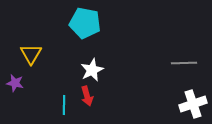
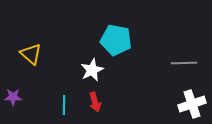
cyan pentagon: moved 31 px right, 17 px down
yellow triangle: rotated 20 degrees counterclockwise
purple star: moved 2 px left, 14 px down; rotated 12 degrees counterclockwise
red arrow: moved 8 px right, 6 px down
white cross: moved 1 px left
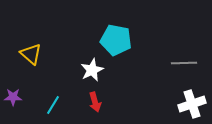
cyan line: moved 11 px left; rotated 30 degrees clockwise
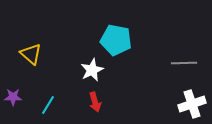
cyan line: moved 5 px left
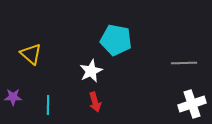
white star: moved 1 px left, 1 px down
cyan line: rotated 30 degrees counterclockwise
